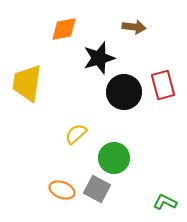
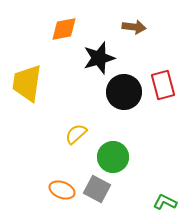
green circle: moved 1 px left, 1 px up
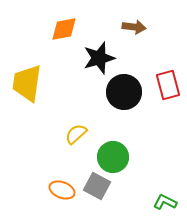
red rectangle: moved 5 px right
gray square: moved 3 px up
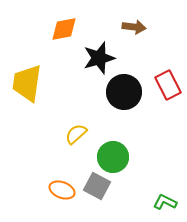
red rectangle: rotated 12 degrees counterclockwise
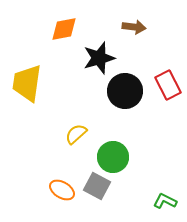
black circle: moved 1 px right, 1 px up
orange ellipse: rotated 10 degrees clockwise
green L-shape: moved 1 px up
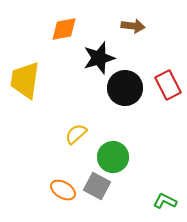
brown arrow: moved 1 px left, 1 px up
yellow trapezoid: moved 2 px left, 3 px up
black circle: moved 3 px up
orange ellipse: moved 1 px right
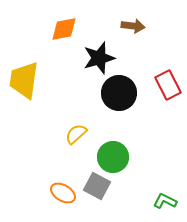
yellow trapezoid: moved 1 px left
black circle: moved 6 px left, 5 px down
orange ellipse: moved 3 px down
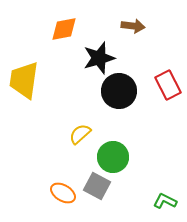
black circle: moved 2 px up
yellow semicircle: moved 4 px right
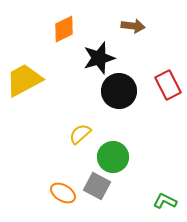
orange diamond: rotated 16 degrees counterclockwise
yellow trapezoid: rotated 54 degrees clockwise
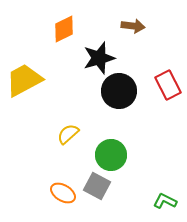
yellow semicircle: moved 12 px left
green circle: moved 2 px left, 2 px up
